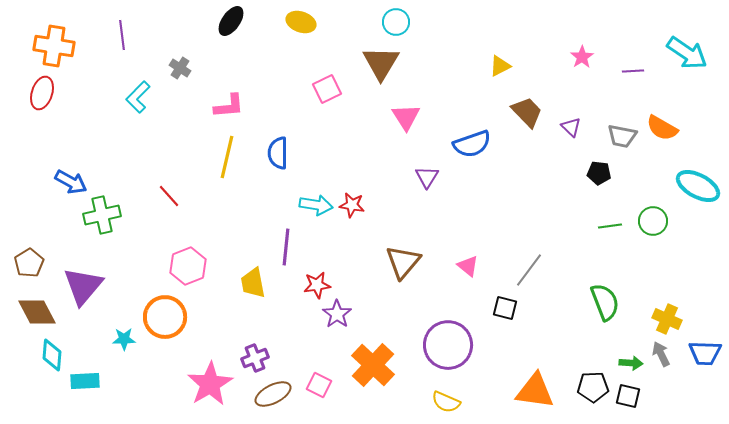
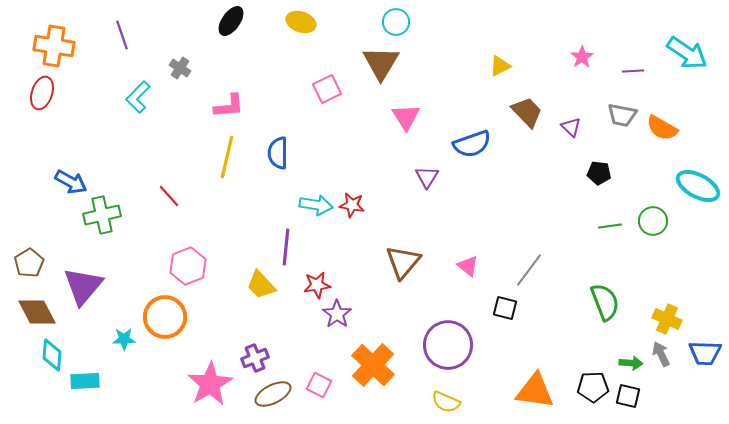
purple line at (122, 35): rotated 12 degrees counterclockwise
gray trapezoid at (622, 136): moved 21 px up
yellow trapezoid at (253, 283): moved 8 px right, 2 px down; rotated 32 degrees counterclockwise
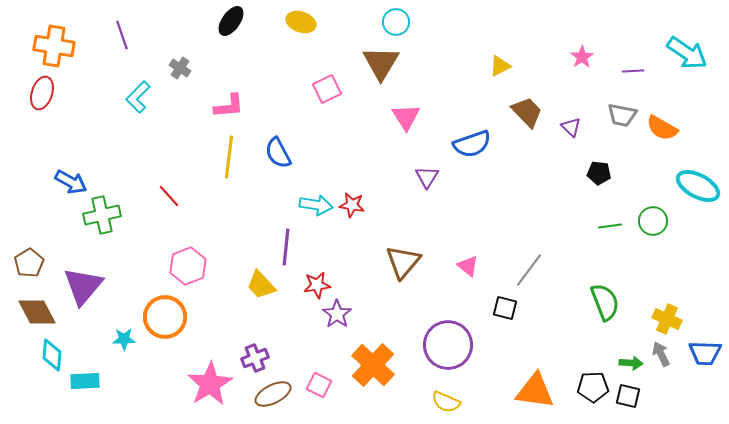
blue semicircle at (278, 153): rotated 28 degrees counterclockwise
yellow line at (227, 157): moved 2 px right; rotated 6 degrees counterclockwise
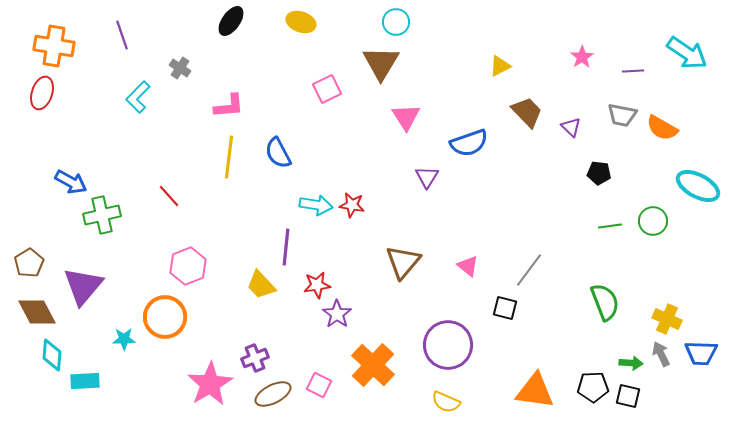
blue semicircle at (472, 144): moved 3 px left, 1 px up
blue trapezoid at (705, 353): moved 4 px left
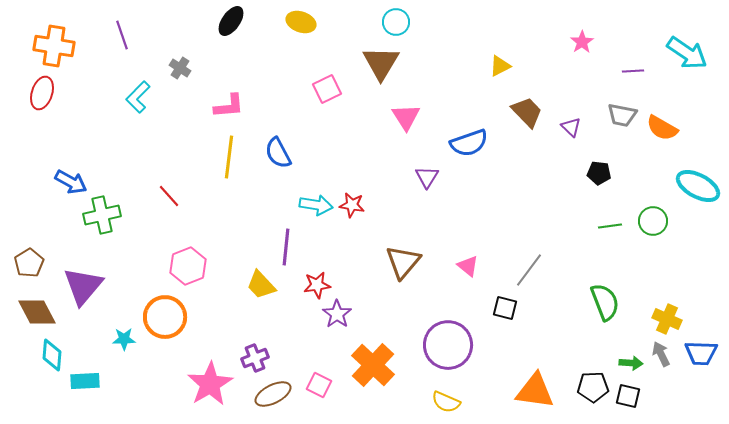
pink star at (582, 57): moved 15 px up
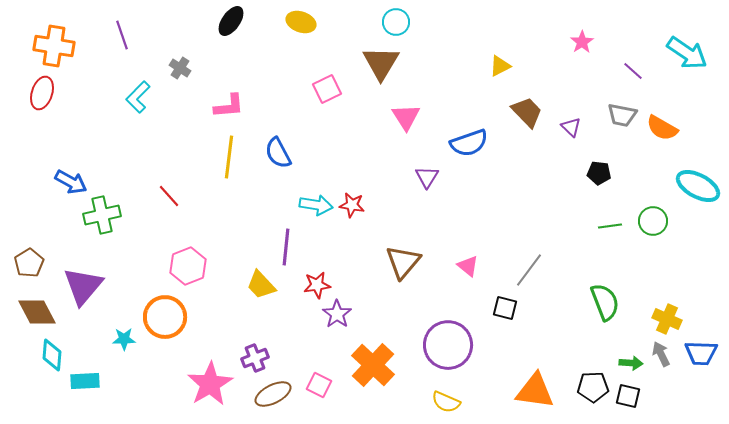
purple line at (633, 71): rotated 45 degrees clockwise
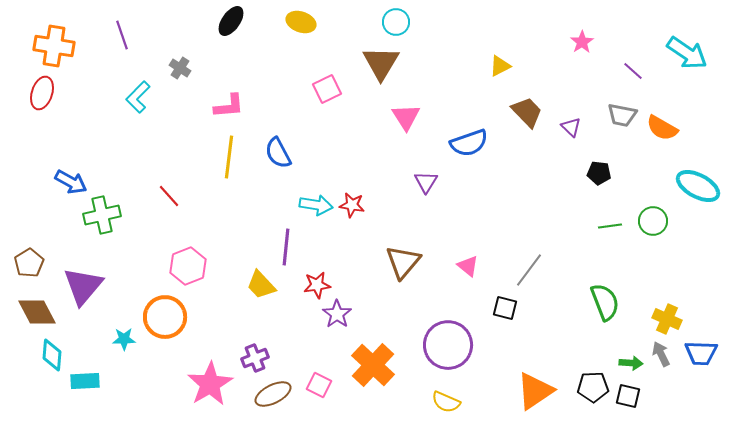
purple triangle at (427, 177): moved 1 px left, 5 px down
orange triangle at (535, 391): rotated 42 degrees counterclockwise
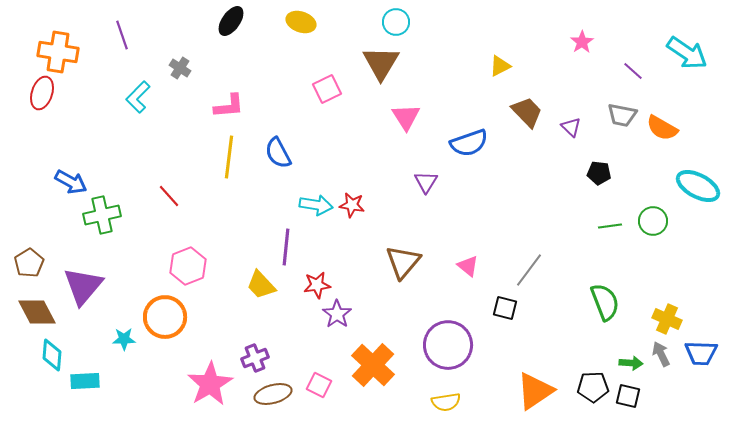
orange cross at (54, 46): moved 4 px right, 6 px down
brown ellipse at (273, 394): rotated 12 degrees clockwise
yellow semicircle at (446, 402): rotated 32 degrees counterclockwise
